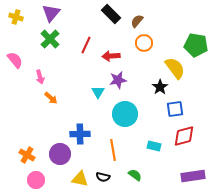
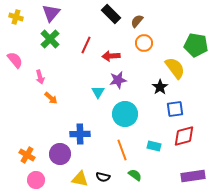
orange line: moved 9 px right; rotated 10 degrees counterclockwise
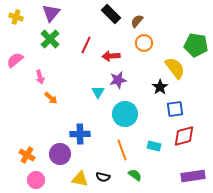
pink semicircle: rotated 90 degrees counterclockwise
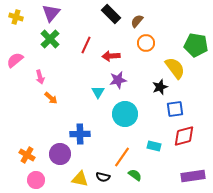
orange circle: moved 2 px right
black star: rotated 14 degrees clockwise
orange line: moved 7 px down; rotated 55 degrees clockwise
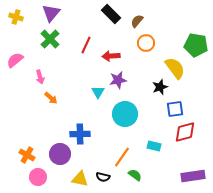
red diamond: moved 1 px right, 4 px up
pink circle: moved 2 px right, 3 px up
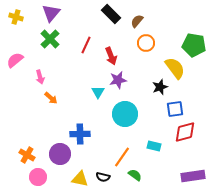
green pentagon: moved 2 px left
red arrow: rotated 108 degrees counterclockwise
